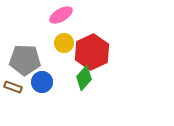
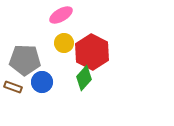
red hexagon: rotated 8 degrees counterclockwise
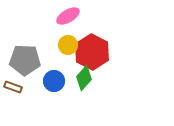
pink ellipse: moved 7 px right, 1 px down
yellow circle: moved 4 px right, 2 px down
blue circle: moved 12 px right, 1 px up
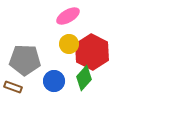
yellow circle: moved 1 px right, 1 px up
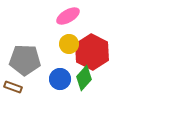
blue circle: moved 6 px right, 2 px up
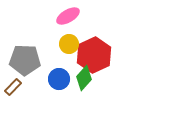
red hexagon: moved 2 px right, 3 px down; rotated 8 degrees clockwise
blue circle: moved 1 px left
brown rectangle: rotated 66 degrees counterclockwise
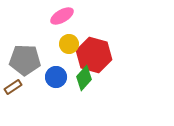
pink ellipse: moved 6 px left
red hexagon: rotated 20 degrees counterclockwise
blue circle: moved 3 px left, 2 px up
brown rectangle: rotated 12 degrees clockwise
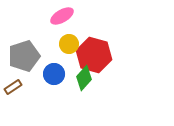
gray pentagon: moved 1 px left, 4 px up; rotated 20 degrees counterclockwise
blue circle: moved 2 px left, 3 px up
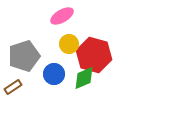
green diamond: rotated 25 degrees clockwise
